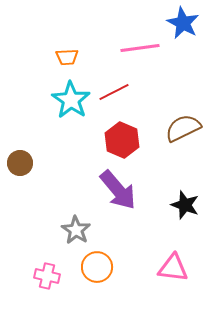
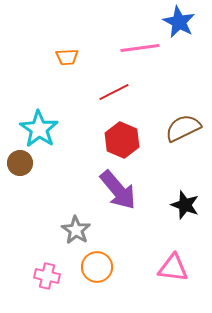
blue star: moved 4 px left, 1 px up
cyan star: moved 32 px left, 29 px down
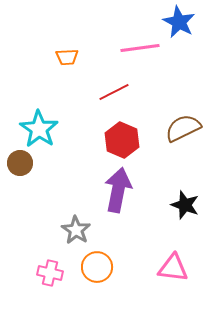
purple arrow: rotated 129 degrees counterclockwise
pink cross: moved 3 px right, 3 px up
